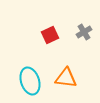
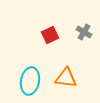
gray cross: rotated 28 degrees counterclockwise
cyan ellipse: rotated 28 degrees clockwise
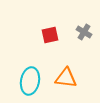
red square: rotated 12 degrees clockwise
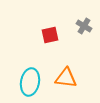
gray cross: moved 6 px up
cyan ellipse: moved 1 px down
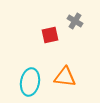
gray cross: moved 9 px left, 5 px up
orange triangle: moved 1 px left, 1 px up
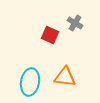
gray cross: moved 2 px down
red square: rotated 36 degrees clockwise
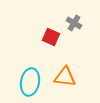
gray cross: moved 1 px left
red square: moved 1 px right, 2 px down
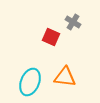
gray cross: moved 1 px left, 1 px up
cyan ellipse: rotated 12 degrees clockwise
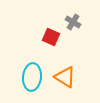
orange triangle: rotated 25 degrees clockwise
cyan ellipse: moved 2 px right, 5 px up; rotated 16 degrees counterclockwise
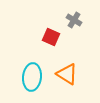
gray cross: moved 1 px right, 2 px up
orange triangle: moved 2 px right, 3 px up
